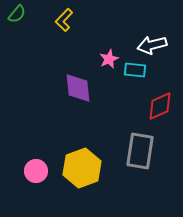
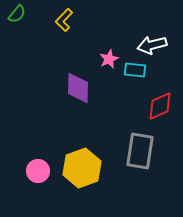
purple diamond: rotated 8 degrees clockwise
pink circle: moved 2 px right
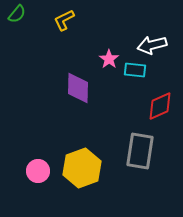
yellow L-shape: rotated 20 degrees clockwise
pink star: rotated 12 degrees counterclockwise
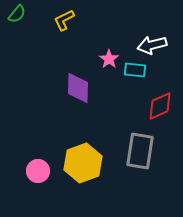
yellow hexagon: moved 1 px right, 5 px up
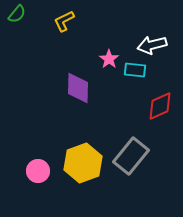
yellow L-shape: moved 1 px down
gray rectangle: moved 9 px left, 5 px down; rotated 30 degrees clockwise
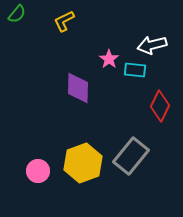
red diamond: rotated 40 degrees counterclockwise
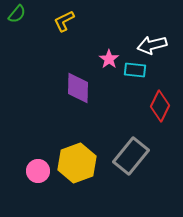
yellow hexagon: moved 6 px left
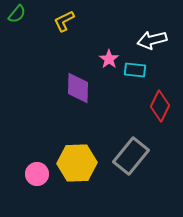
white arrow: moved 5 px up
yellow hexagon: rotated 18 degrees clockwise
pink circle: moved 1 px left, 3 px down
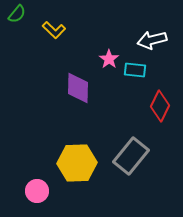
yellow L-shape: moved 10 px left, 9 px down; rotated 110 degrees counterclockwise
pink circle: moved 17 px down
